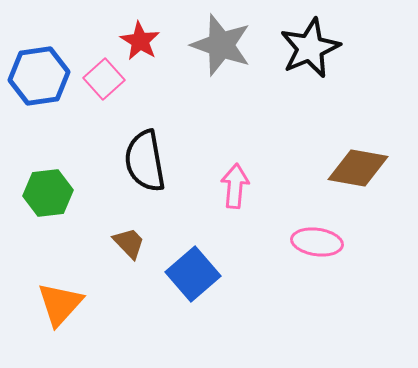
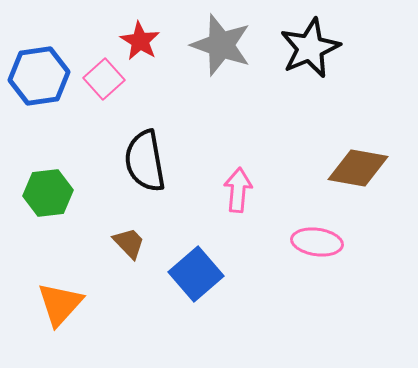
pink arrow: moved 3 px right, 4 px down
blue square: moved 3 px right
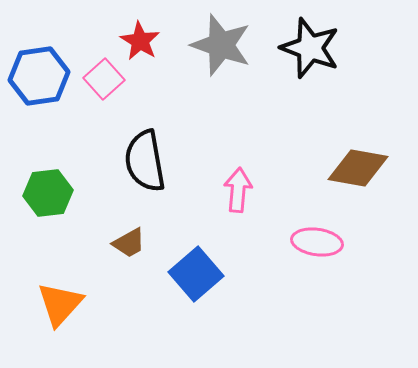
black star: rotated 28 degrees counterclockwise
brown trapezoid: rotated 105 degrees clockwise
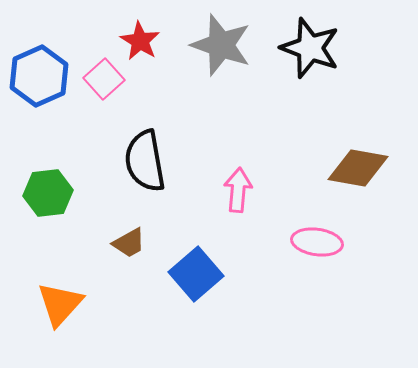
blue hexagon: rotated 16 degrees counterclockwise
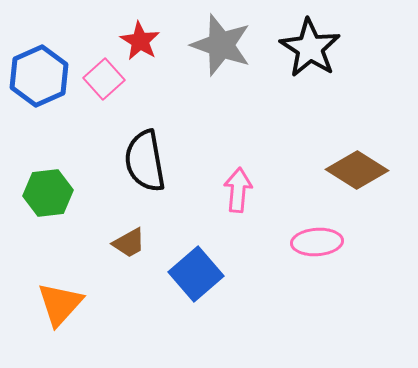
black star: rotated 12 degrees clockwise
brown diamond: moved 1 px left, 2 px down; rotated 22 degrees clockwise
pink ellipse: rotated 12 degrees counterclockwise
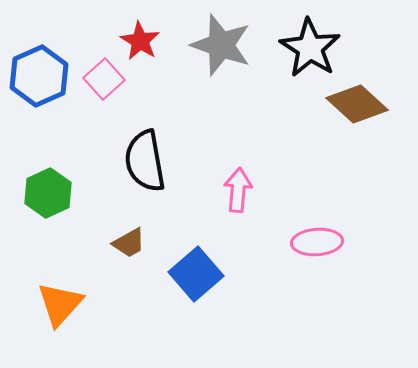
brown diamond: moved 66 px up; rotated 10 degrees clockwise
green hexagon: rotated 18 degrees counterclockwise
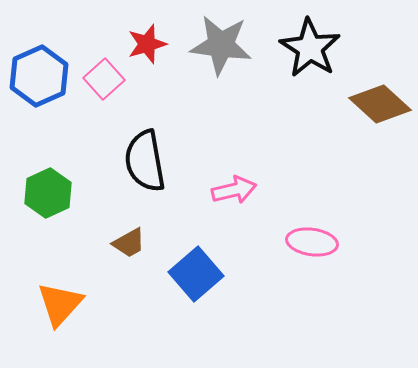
red star: moved 7 px right, 3 px down; rotated 24 degrees clockwise
gray star: rotated 12 degrees counterclockwise
brown diamond: moved 23 px right
pink arrow: moved 4 px left; rotated 72 degrees clockwise
pink ellipse: moved 5 px left; rotated 12 degrees clockwise
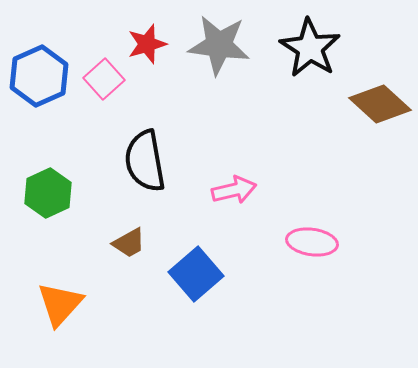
gray star: moved 2 px left
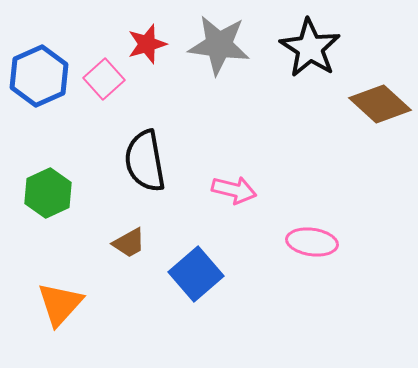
pink arrow: rotated 27 degrees clockwise
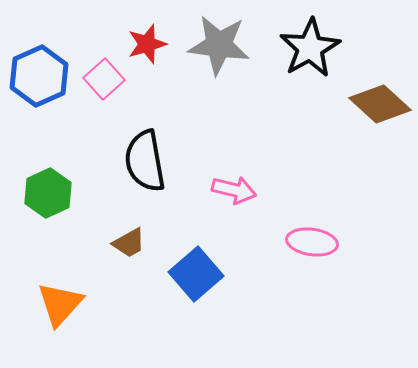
black star: rotated 10 degrees clockwise
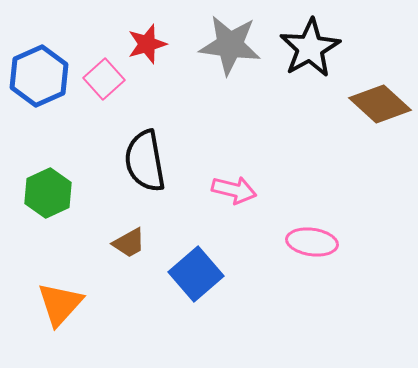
gray star: moved 11 px right
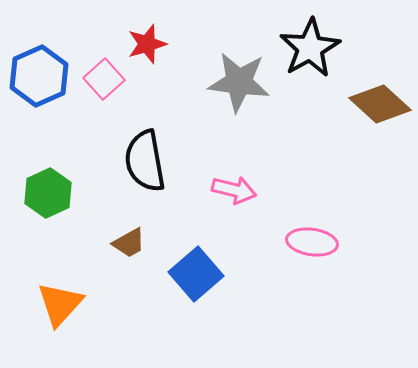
gray star: moved 9 px right, 37 px down
